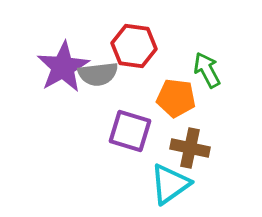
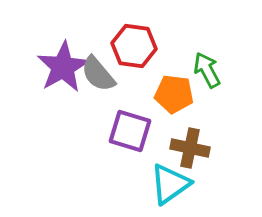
gray semicircle: rotated 57 degrees clockwise
orange pentagon: moved 2 px left, 4 px up
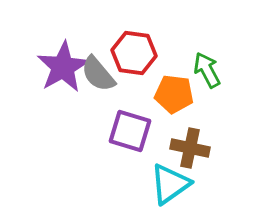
red hexagon: moved 7 px down
